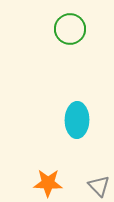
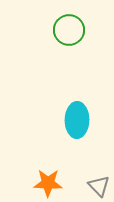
green circle: moved 1 px left, 1 px down
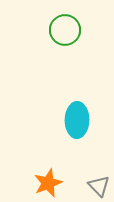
green circle: moved 4 px left
orange star: rotated 24 degrees counterclockwise
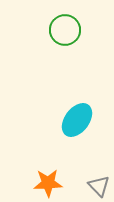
cyan ellipse: rotated 36 degrees clockwise
orange star: rotated 20 degrees clockwise
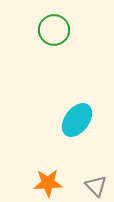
green circle: moved 11 px left
gray triangle: moved 3 px left
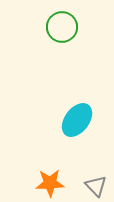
green circle: moved 8 px right, 3 px up
orange star: moved 2 px right
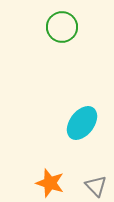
cyan ellipse: moved 5 px right, 3 px down
orange star: rotated 20 degrees clockwise
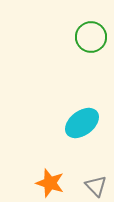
green circle: moved 29 px right, 10 px down
cyan ellipse: rotated 16 degrees clockwise
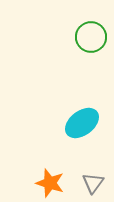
gray triangle: moved 3 px left, 3 px up; rotated 20 degrees clockwise
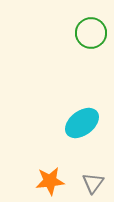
green circle: moved 4 px up
orange star: moved 2 px up; rotated 24 degrees counterclockwise
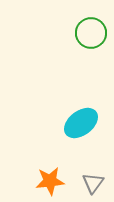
cyan ellipse: moved 1 px left
